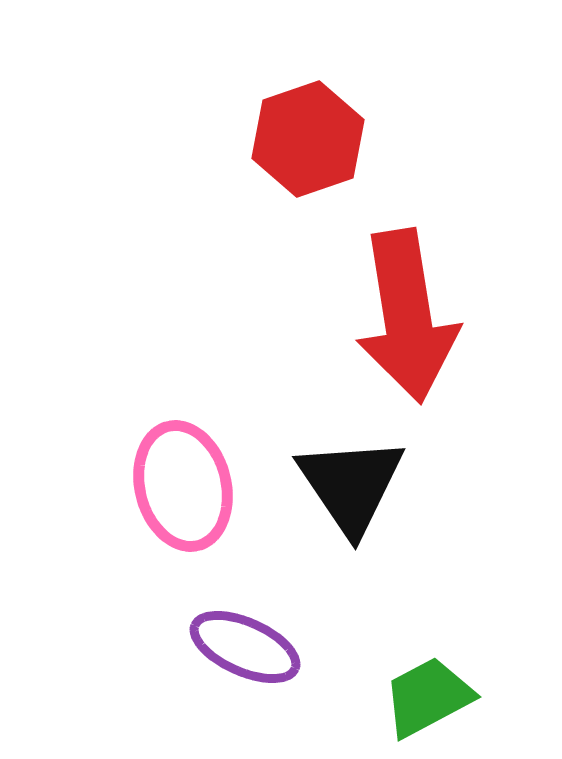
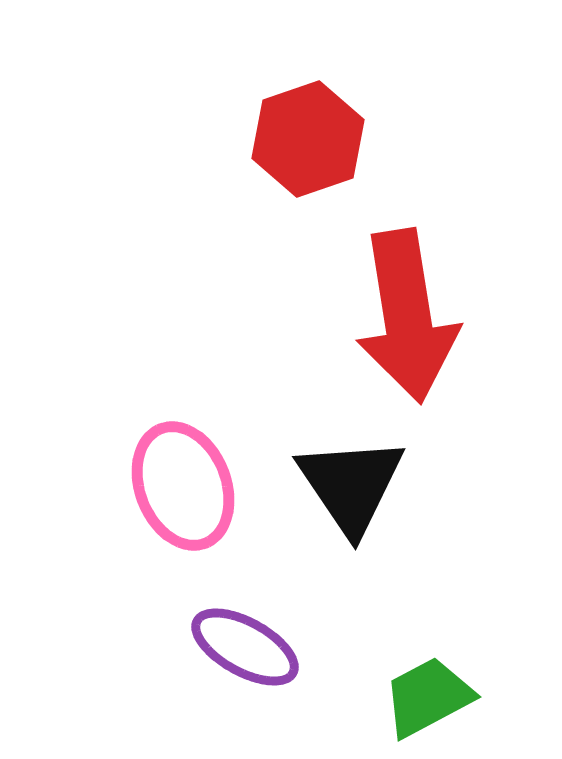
pink ellipse: rotated 7 degrees counterclockwise
purple ellipse: rotated 5 degrees clockwise
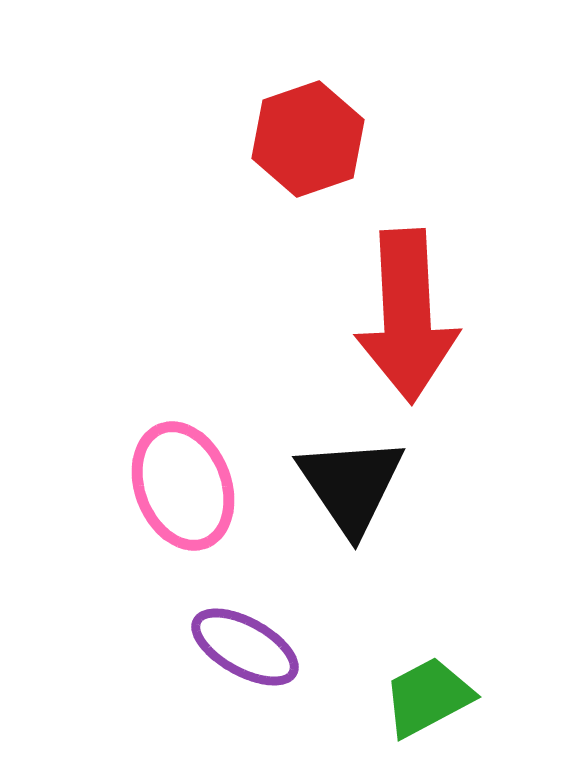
red arrow: rotated 6 degrees clockwise
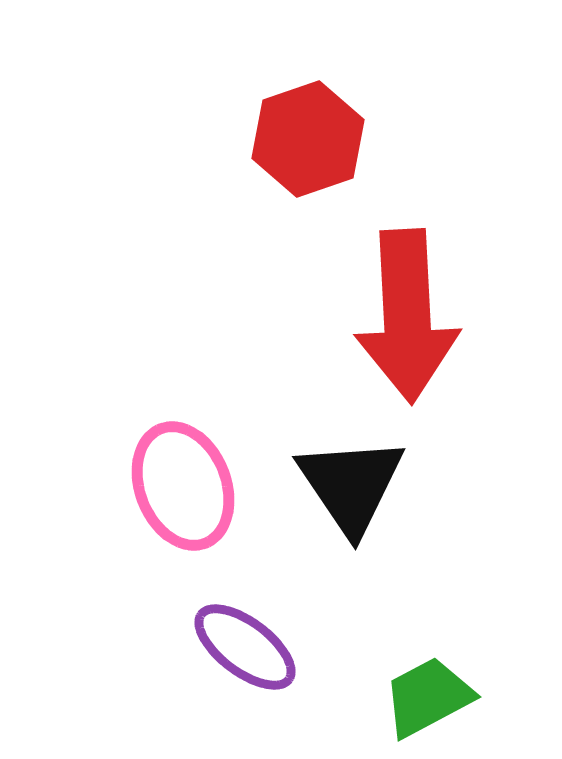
purple ellipse: rotated 8 degrees clockwise
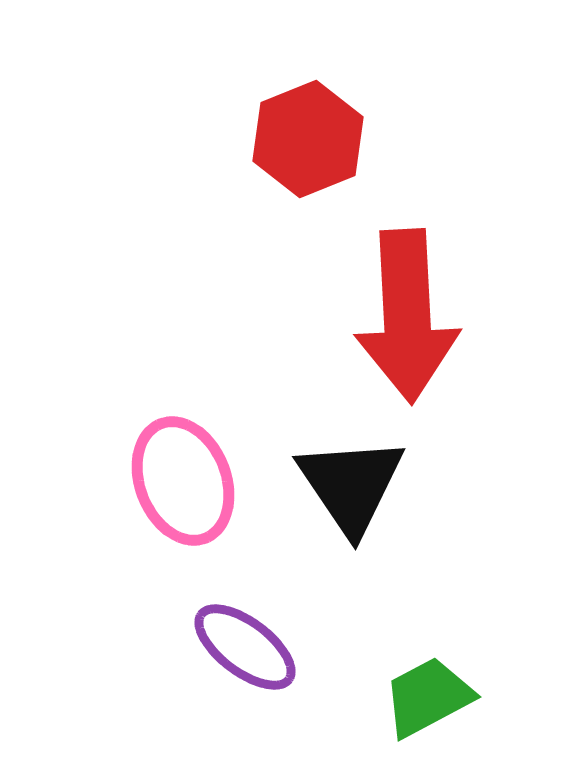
red hexagon: rotated 3 degrees counterclockwise
pink ellipse: moved 5 px up
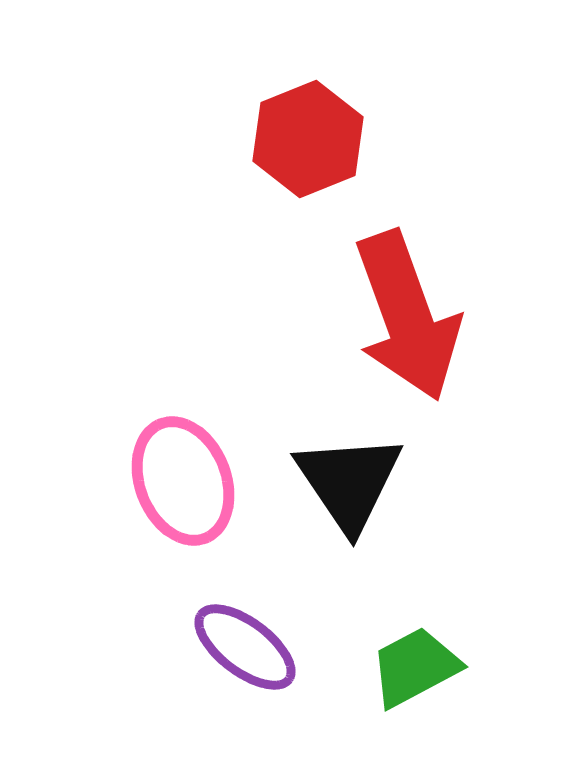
red arrow: rotated 17 degrees counterclockwise
black triangle: moved 2 px left, 3 px up
green trapezoid: moved 13 px left, 30 px up
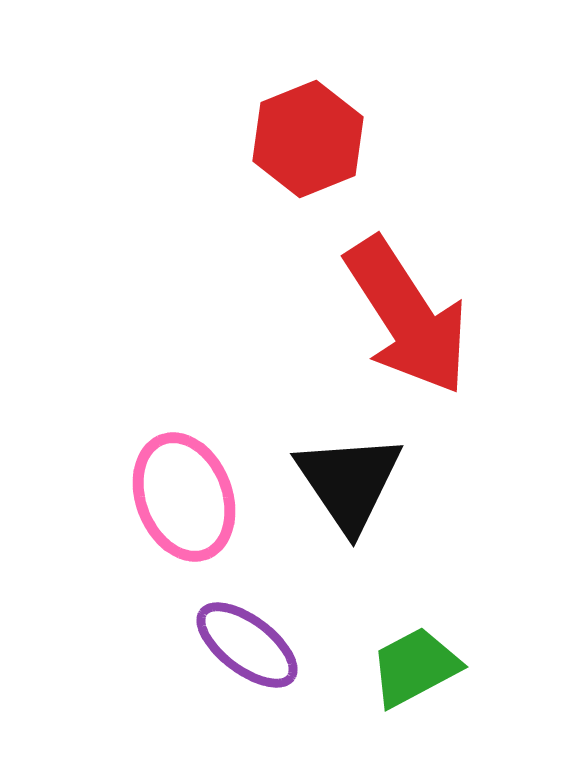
red arrow: rotated 13 degrees counterclockwise
pink ellipse: moved 1 px right, 16 px down
purple ellipse: moved 2 px right, 2 px up
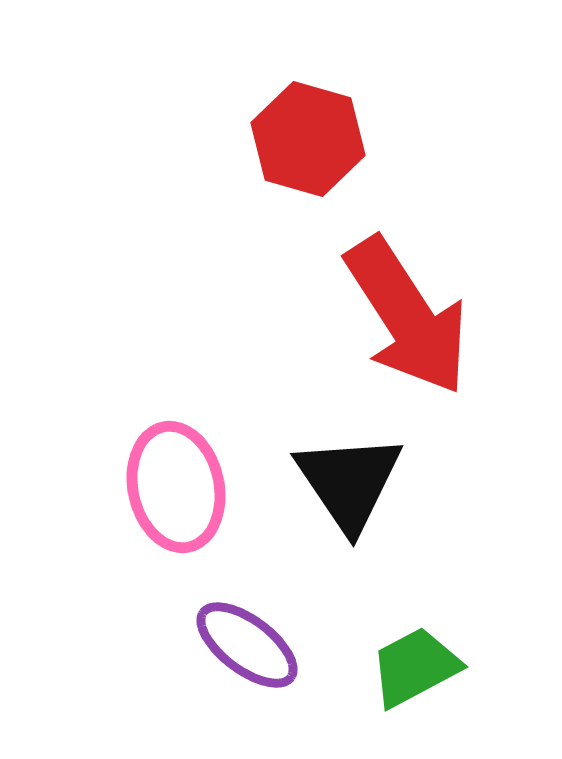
red hexagon: rotated 22 degrees counterclockwise
pink ellipse: moved 8 px left, 10 px up; rotated 9 degrees clockwise
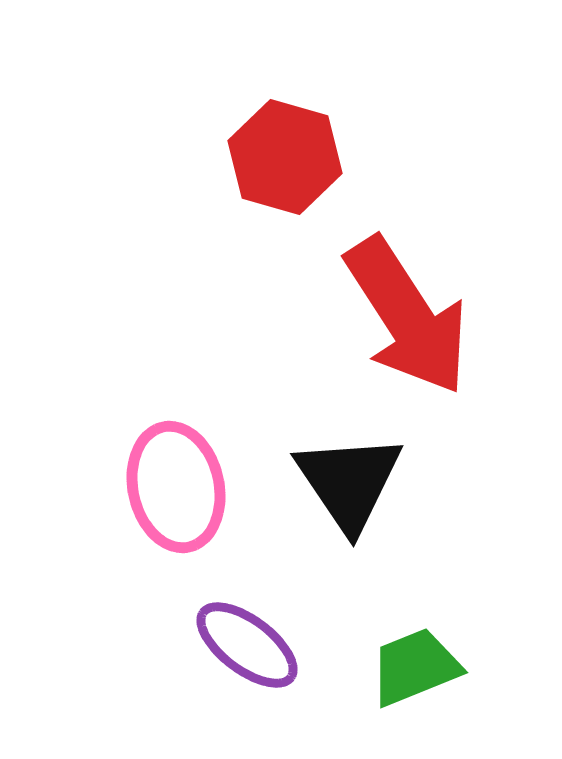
red hexagon: moved 23 px left, 18 px down
green trapezoid: rotated 6 degrees clockwise
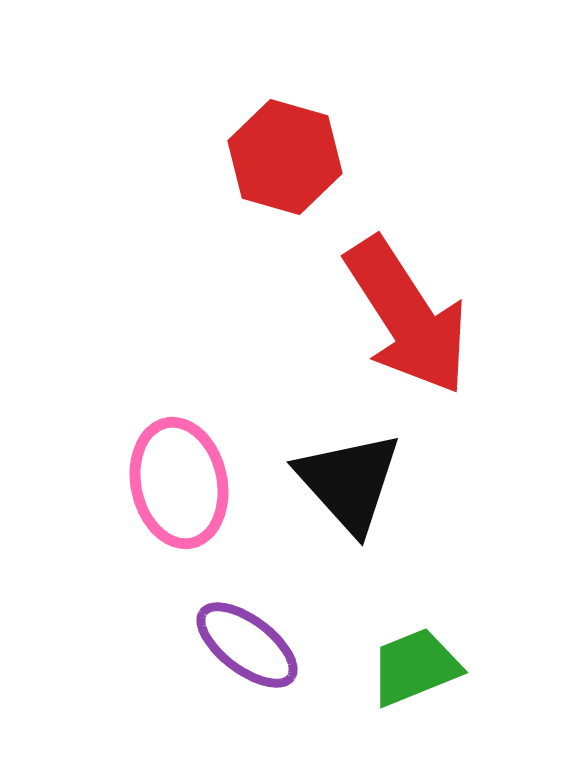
black triangle: rotated 8 degrees counterclockwise
pink ellipse: moved 3 px right, 4 px up
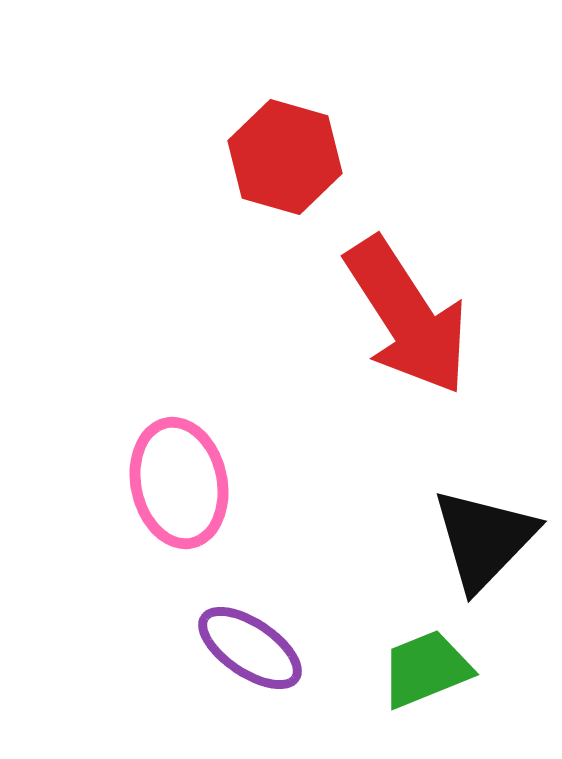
black triangle: moved 135 px right, 57 px down; rotated 26 degrees clockwise
purple ellipse: moved 3 px right, 3 px down; rotated 3 degrees counterclockwise
green trapezoid: moved 11 px right, 2 px down
